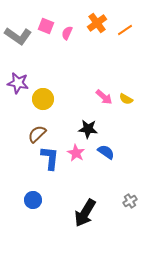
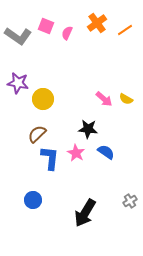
pink arrow: moved 2 px down
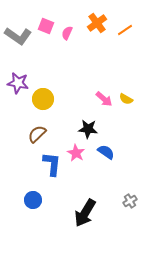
blue L-shape: moved 2 px right, 6 px down
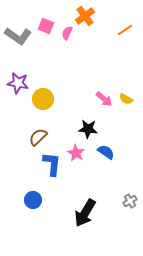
orange cross: moved 12 px left, 7 px up
brown semicircle: moved 1 px right, 3 px down
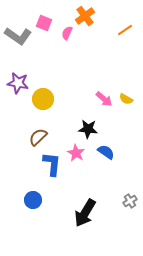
pink square: moved 2 px left, 3 px up
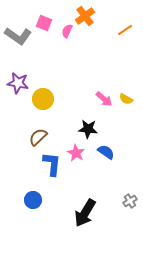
pink semicircle: moved 2 px up
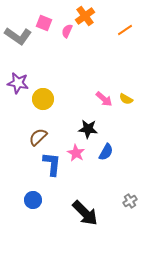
blue semicircle: rotated 84 degrees clockwise
black arrow: rotated 76 degrees counterclockwise
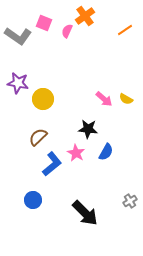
blue L-shape: rotated 45 degrees clockwise
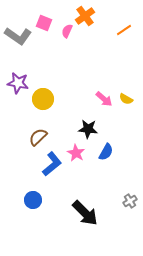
orange line: moved 1 px left
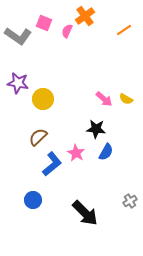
black star: moved 8 px right
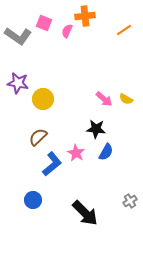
orange cross: rotated 30 degrees clockwise
